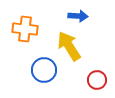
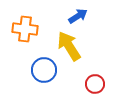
blue arrow: rotated 36 degrees counterclockwise
red circle: moved 2 px left, 4 px down
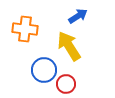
red circle: moved 29 px left
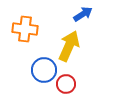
blue arrow: moved 5 px right, 2 px up
yellow arrow: rotated 56 degrees clockwise
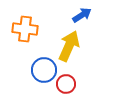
blue arrow: moved 1 px left, 1 px down
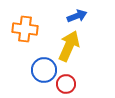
blue arrow: moved 5 px left, 1 px down; rotated 12 degrees clockwise
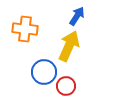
blue arrow: rotated 36 degrees counterclockwise
blue circle: moved 2 px down
red circle: moved 2 px down
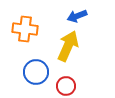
blue arrow: rotated 144 degrees counterclockwise
yellow arrow: moved 1 px left
blue circle: moved 8 px left
